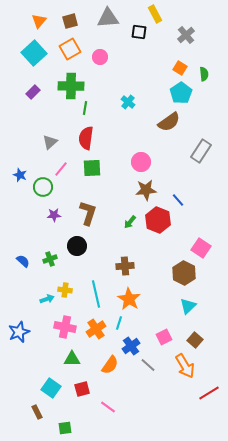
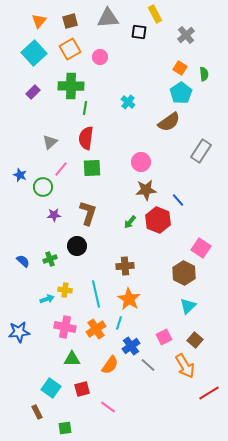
blue star at (19, 332): rotated 15 degrees clockwise
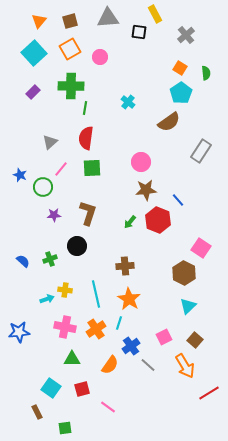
green semicircle at (204, 74): moved 2 px right, 1 px up
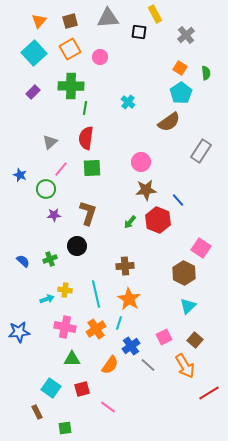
green circle at (43, 187): moved 3 px right, 2 px down
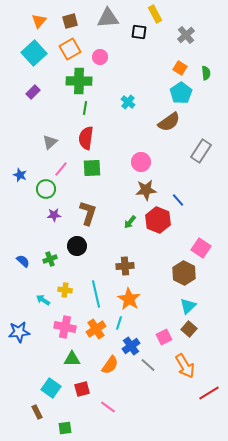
green cross at (71, 86): moved 8 px right, 5 px up
cyan arrow at (47, 299): moved 4 px left, 1 px down; rotated 128 degrees counterclockwise
brown square at (195, 340): moved 6 px left, 11 px up
